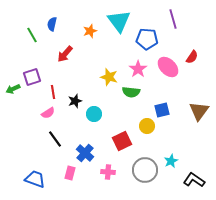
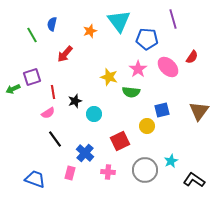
red square: moved 2 px left
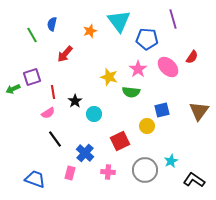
black star: rotated 16 degrees counterclockwise
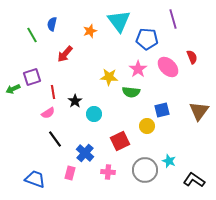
red semicircle: rotated 56 degrees counterclockwise
yellow star: rotated 12 degrees counterclockwise
cyan star: moved 2 px left; rotated 24 degrees counterclockwise
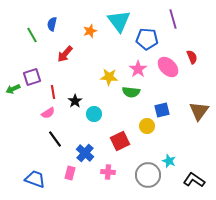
gray circle: moved 3 px right, 5 px down
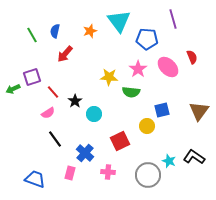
blue semicircle: moved 3 px right, 7 px down
red line: rotated 32 degrees counterclockwise
black L-shape: moved 23 px up
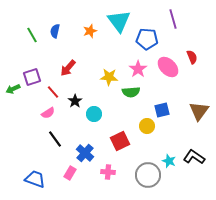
red arrow: moved 3 px right, 14 px down
green semicircle: rotated 12 degrees counterclockwise
pink rectangle: rotated 16 degrees clockwise
